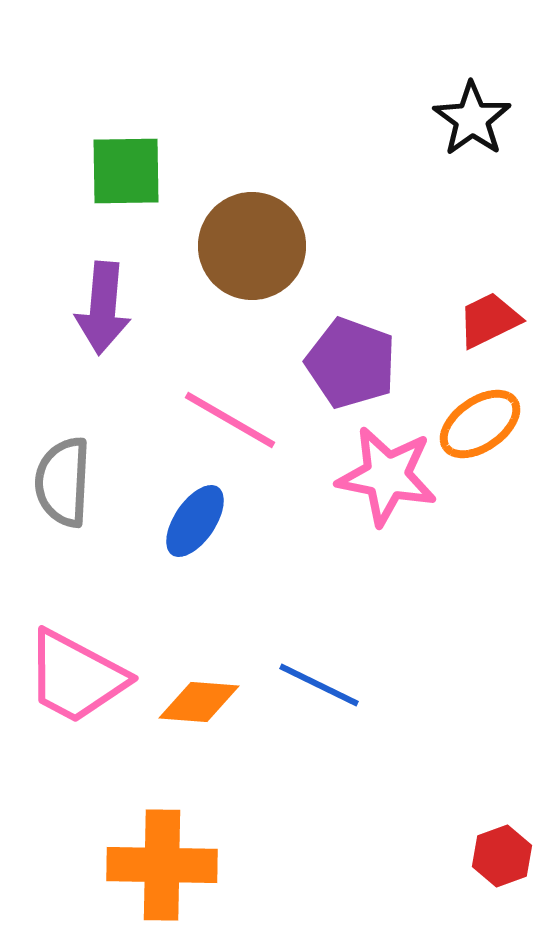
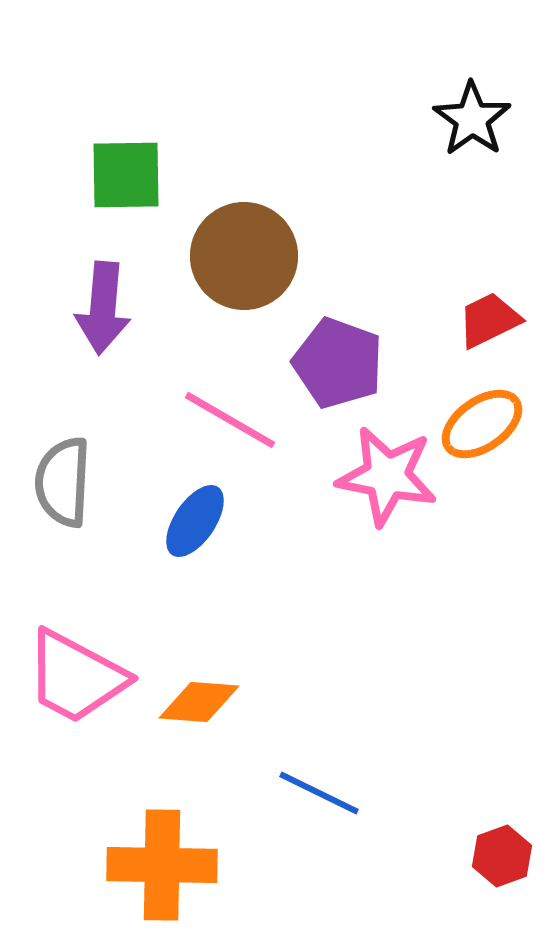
green square: moved 4 px down
brown circle: moved 8 px left, 10 px down
purple pentagon: moved 13 px left
orange ellipse: moved 2 px right
blue line: moved 108 px down
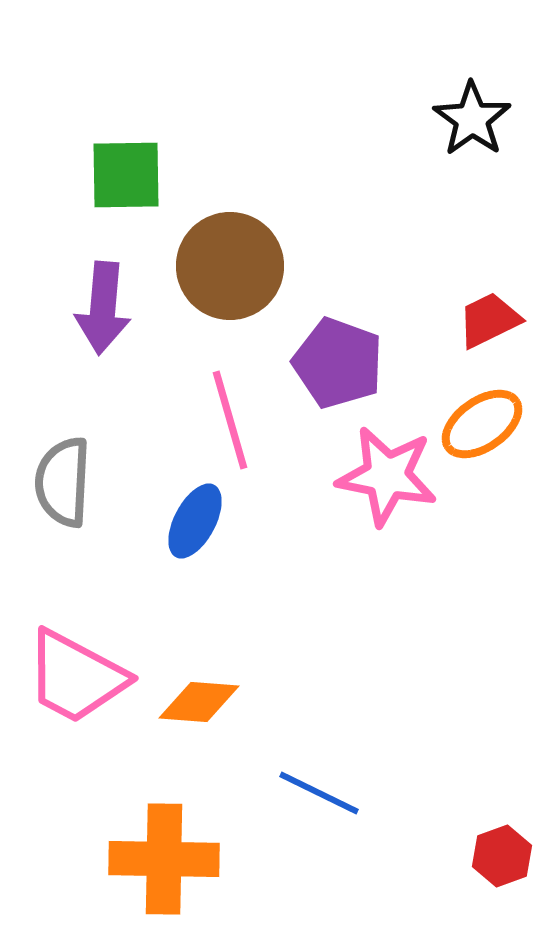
brown circle: moved 14 px left, 10 px down
pink line: rotated 44 degrees clockwise
blue ellipse: rotated 6 degrees counterclockwise
orange cross: moved 2 px right, 6 px up
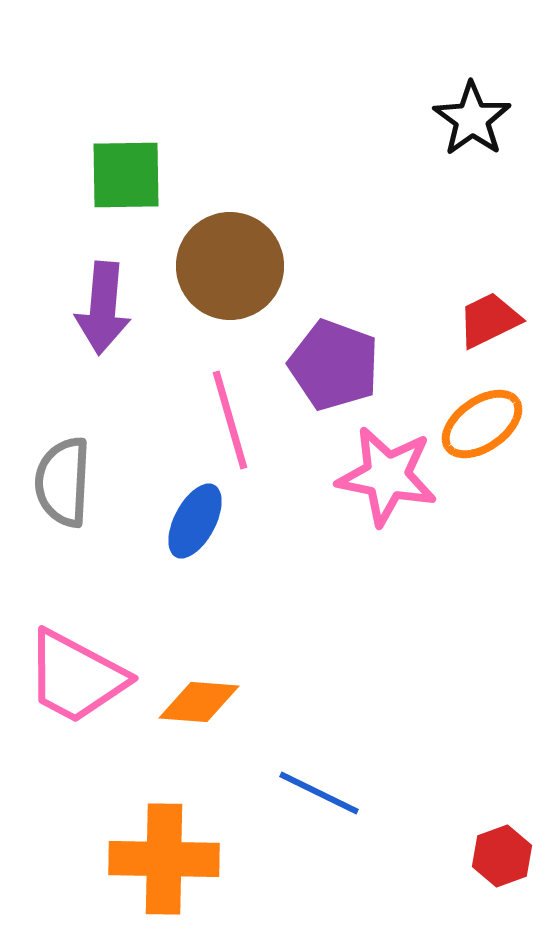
purple pentagon: moved 4 px left, 2 px down
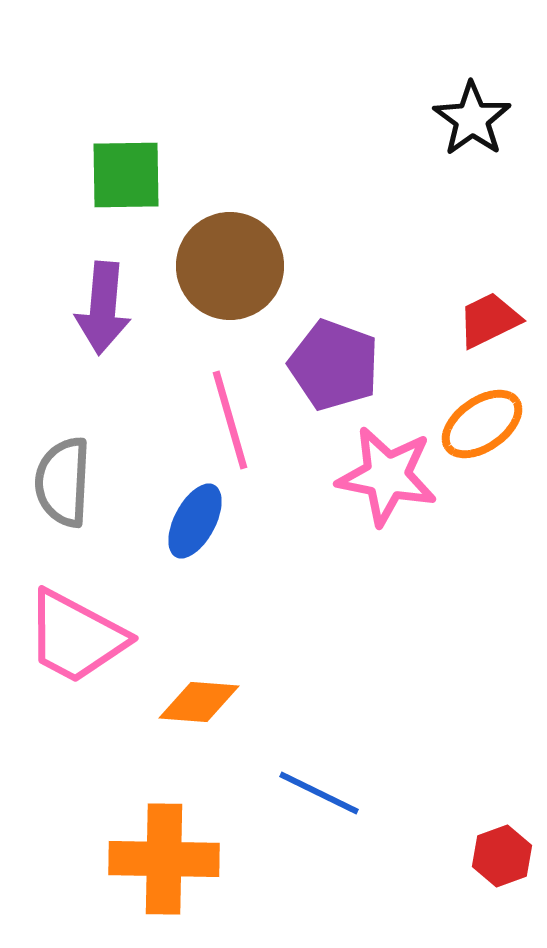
pink trapezoid: moved 40 px up
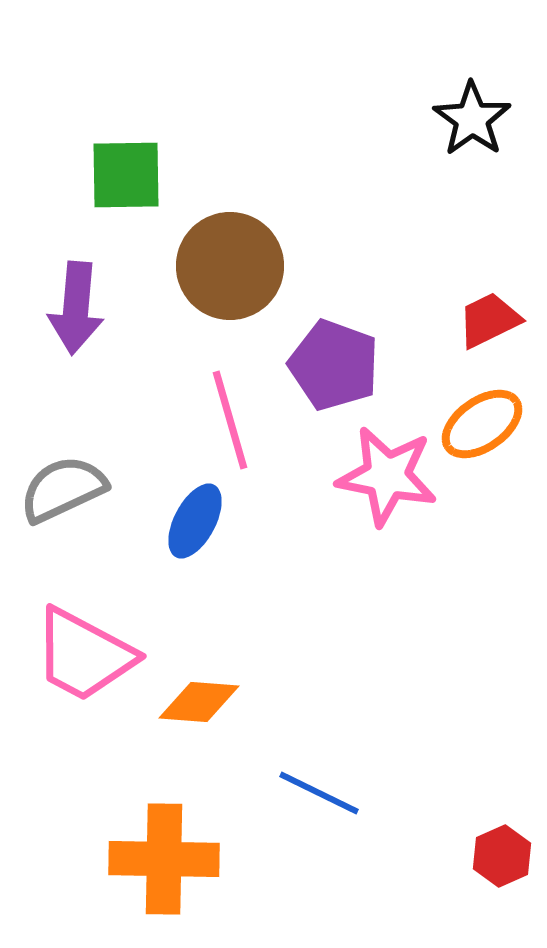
purple arrow: moved 27 px left
gray semicircle: moved 7 px down; rotated 62 degrees clockwise
pink trapezoid: moved 8 px right, 18 px down
red hexagon: rotated 4 degrees counterclockwise
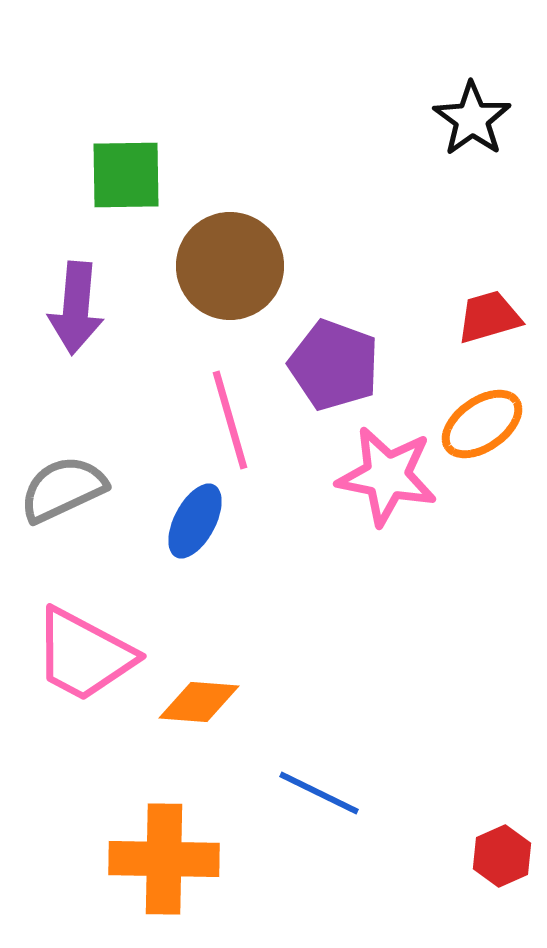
red trapezoid: moved 3 px up; rotated 10 degrees clockwise
